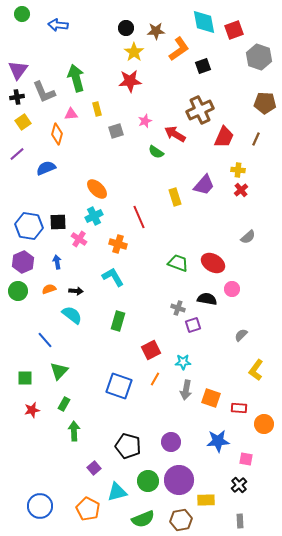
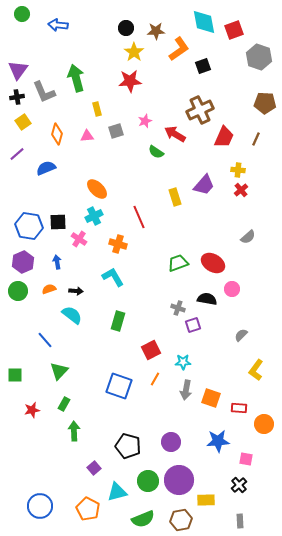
pink triangle at (71, 114): moved 16 px right, 22 px down
green trapezoid at (178, 263): rotated 40 degrees counterclockwise
green square at (25, 378): moved 10 px left, 3 px up
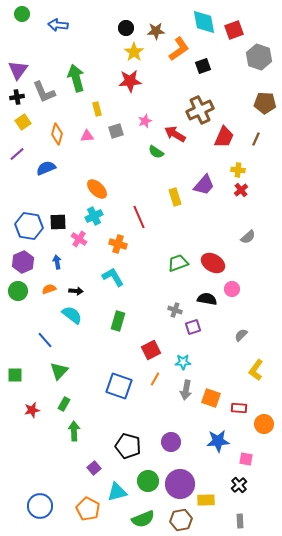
gray cross at (178, 308): moved 3 px left, 2 px down
purple square at (193, 325): moved 2 px down
purple circle at (179, 480): moved 1 px right, 4 px down
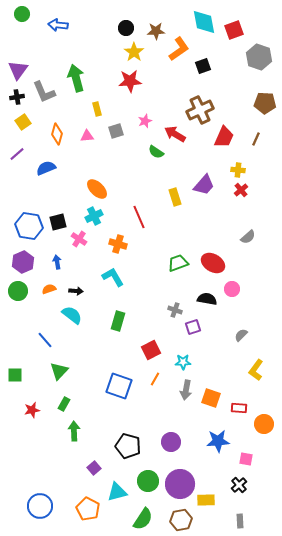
black square at (58, 222): rotated 12 degrees counterclockwise
green semicircle at (143, 519): rotated 35 degrees counterclockwise
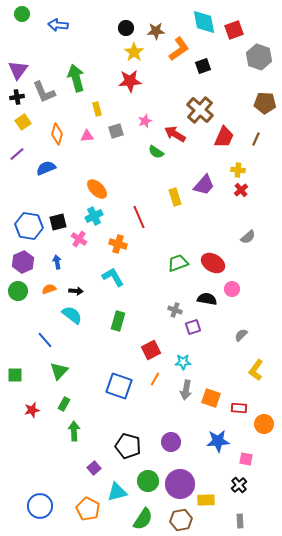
brown cross at (200, 110): rotated 24 degrees counterclockwise
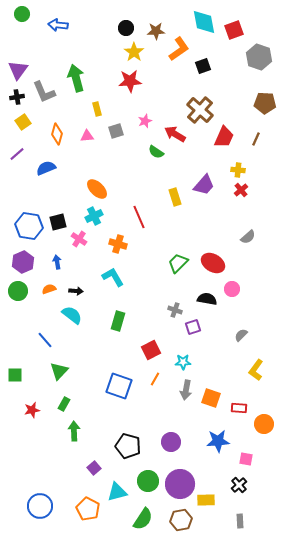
green trapezoid at (178, 263): rotated 25 degrees counterclockwise
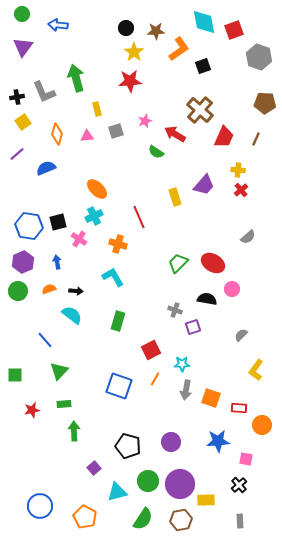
purple triangle at (18, 70): moved 5 px right, 23 px up
cyan star at (183, 362): moved 1 px left, 2 px down
green rectangle at (64, 404): rotated 56 degrees clockwise
orange circle at (264, 424): moved 2 px left, 1 px down
orange pentagon at (88, 509): moved 3 px left, 8 px down
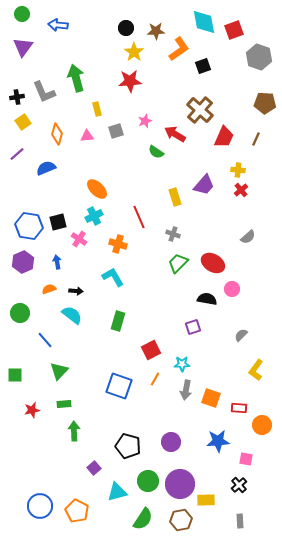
green circle at (18, 291): moved 2 px right, 22 px down
gray cross at (175, 310): moved 2 px left, 76 px up
orange pentagon at (85, 517): moved 8 px left, 6 px up
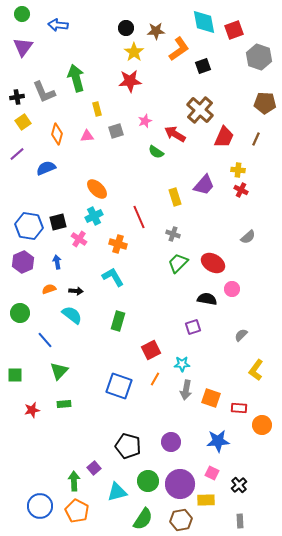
red cross at (241, 190): rotated 24 degrees counterclockwise
green arrow at (74, 431): moved 50 px down
pink square at (246, 459): moved 34 px left, 14 px down; rotated 16 degrees clockwise
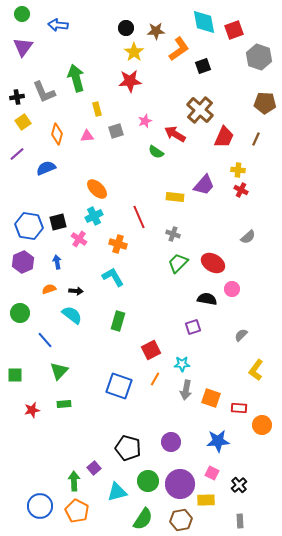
yellow rectangle at (175, 197): rotated 66 degrees counterclockwise
black pentagon at (128, 446): moved 2 px down
